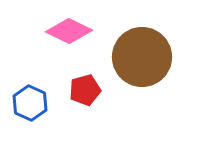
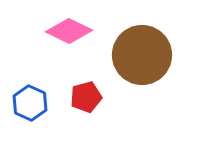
brown circle: moved 2 px up
red pentagon: moved 1 px right, 7 px down
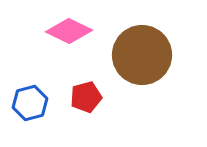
blue hexagon: rotated 20 degrees clockwise
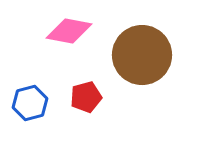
pink diamond: rotated 15 degrees counterclockwise
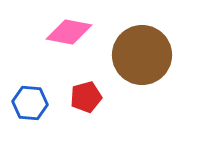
pink diamond: moved 1 px down
blue hexagon: rotated 20 degrees clockwise
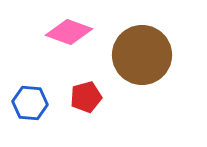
pink diamond: rotated 9 degrees clockwise
